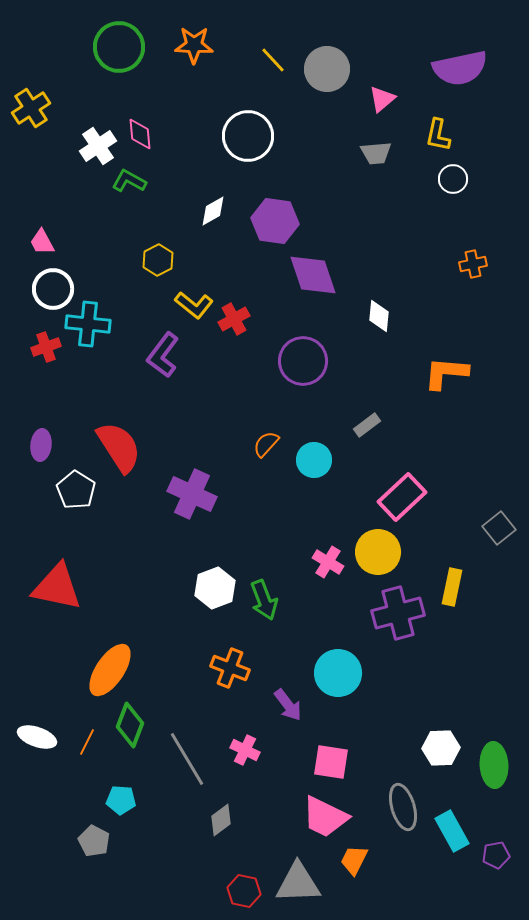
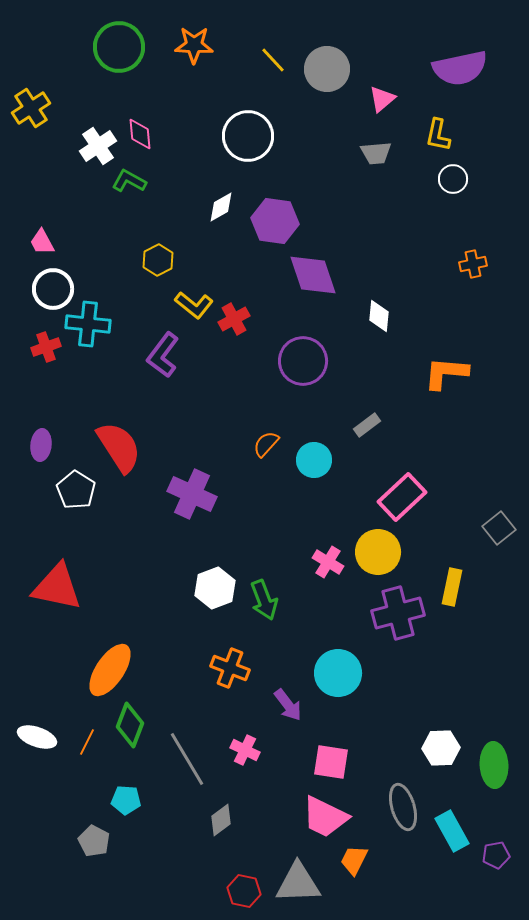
white diamond at (213, 211): moved 8 px right, 4 px up
cyan pentagon at (121, 800): moved 5 px right
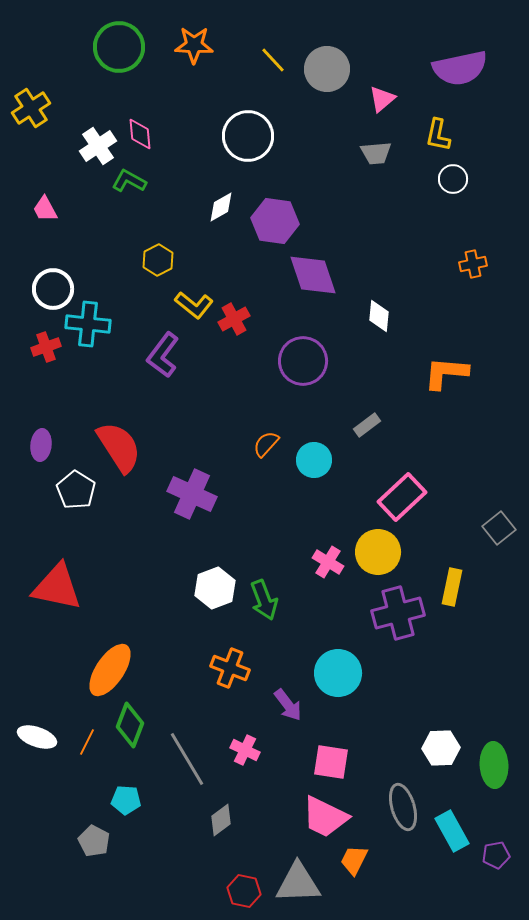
pink trapezoid at (42, 242): moved 3 px right, 33 px up
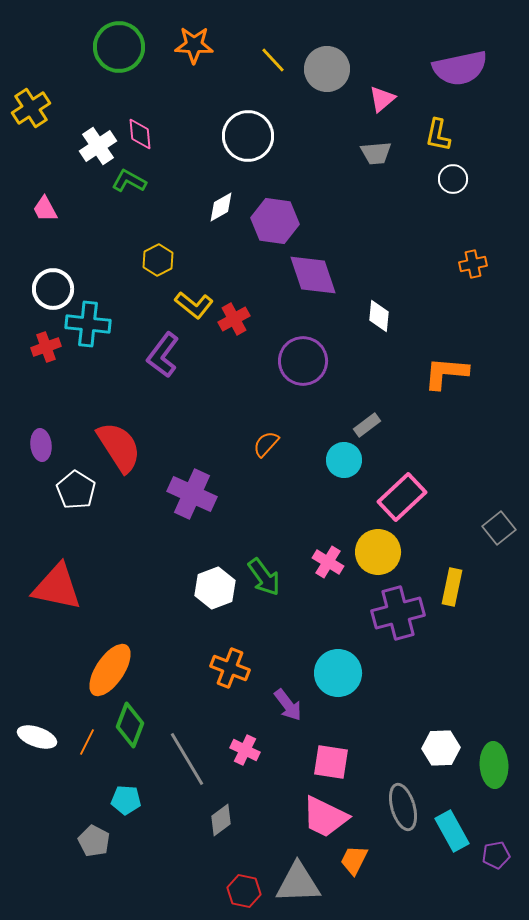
purple ellipse at (41, 445): rotated 12 degrees counterclockwise
cyan circle at (314, 460): moved 30 px right
green arrow at (264, 600): moved 23 px up; rotated 15 degrees counterclockwise
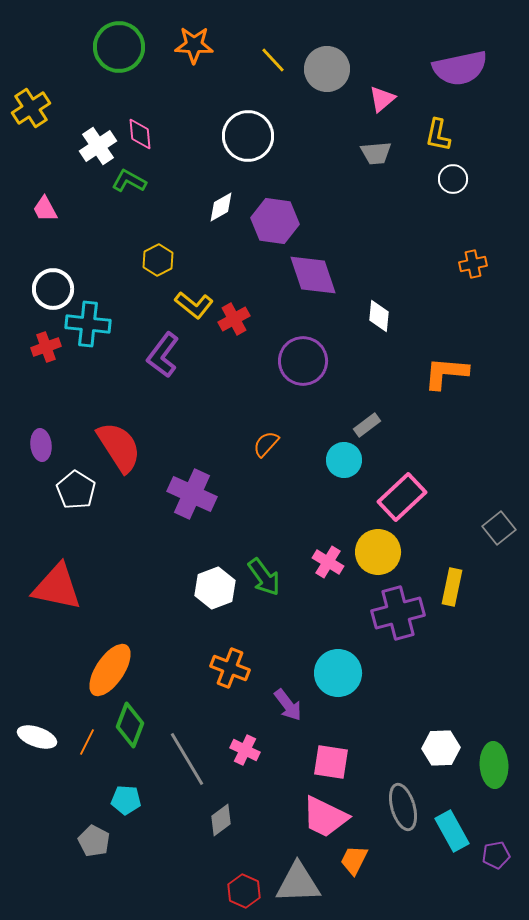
red hexagon at (244, 891): rotated 12 degrees clockwise
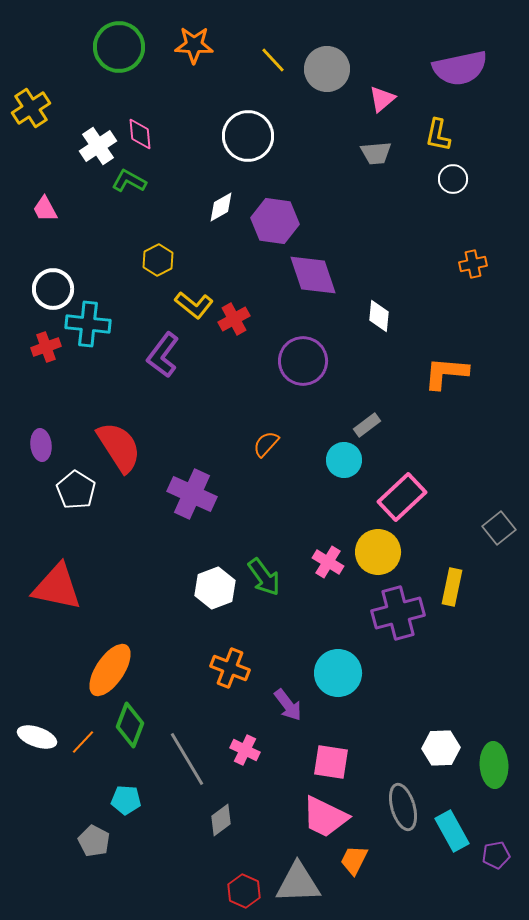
orange line at (87, 742): moved 4 px left; rotated 16 degrees clockwise
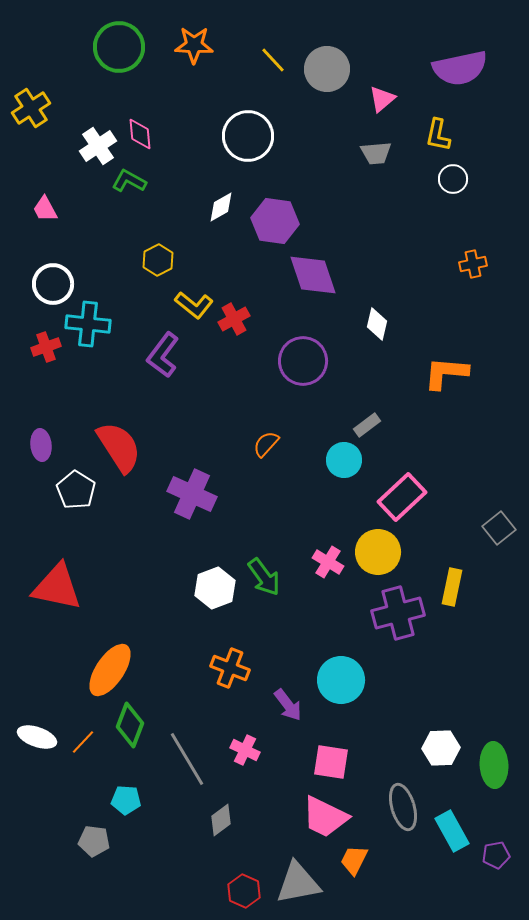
white circle at (53, 289): moved 5 px up
white diamond at (379, 316): moved 2 px left, 8 px down; rotated 8 degrees clockwise
cyan circle at (338, 673): moved 3 px right, 7 px down
gray pentagon at (94, 841): rotated 20 degrees counterclockwise
gray triangle at (298, 883): rotated 9 degrees counterclockwise
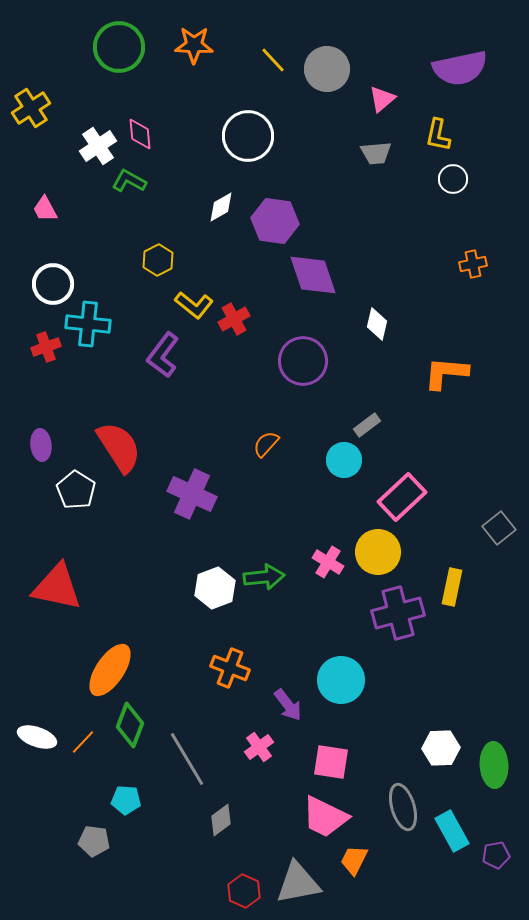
green arrow at (264, 577): rotated 60 degrees counterclockwise
pink cross at (245, 750): moved 14 px right, 3 px up; rotated 28 degrees clockwise
